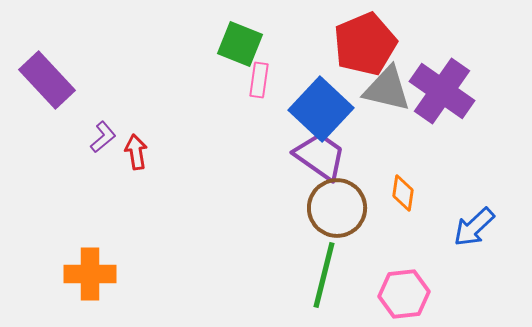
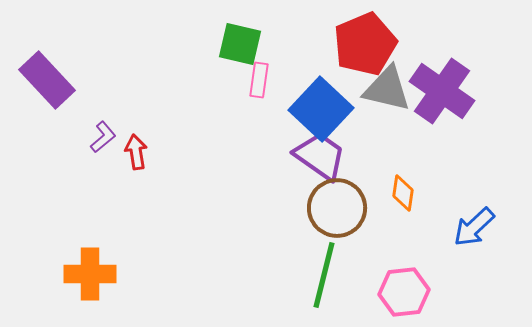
green square: rotated 9 degrees counterclockwise
pink hexagon: moved 2 px up
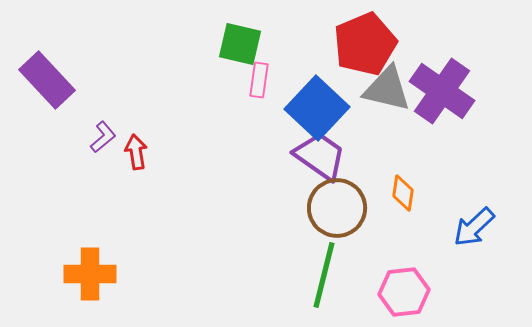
blue square: moved 4 px left, 1 px up
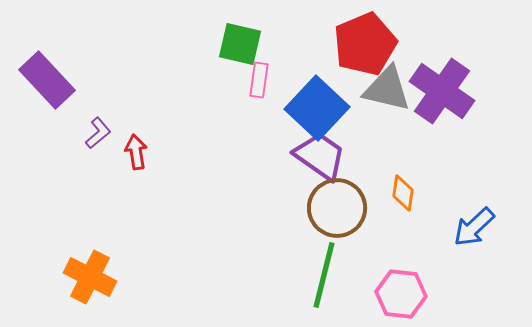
purple L-shape: moved 5 px left, 4 px up
orange cross: moved 3 px down; rotated 27 degrees clockwise
pink hexagon: moved 3 px left, 2 px down; rotated 12 degrees clockwise
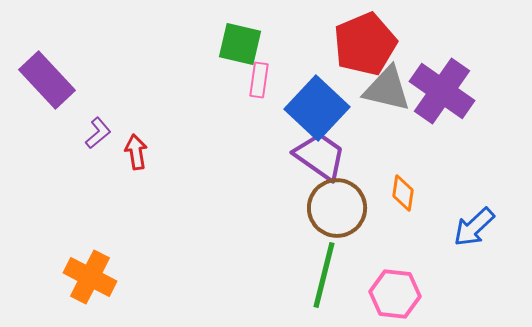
pink hexagon: moved 6 px left
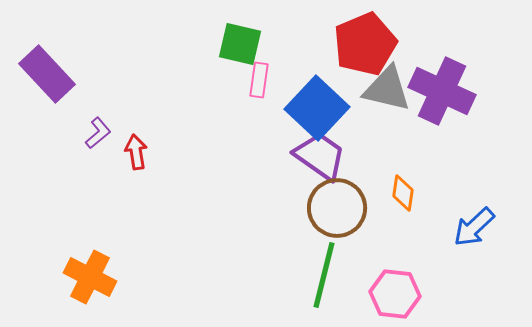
purple rectangle: moved 6 px up
purple cross: rotated 10 degrees counterclockwise
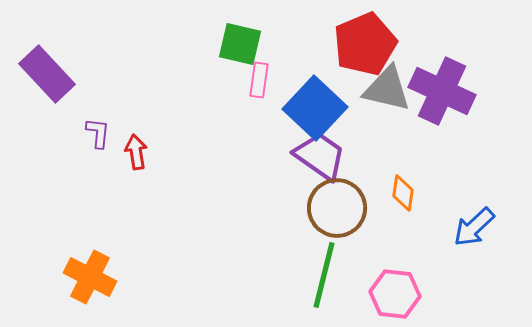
blue square: moved 2 px left
purple L-shape: rotated 44 degrees counterclockwise
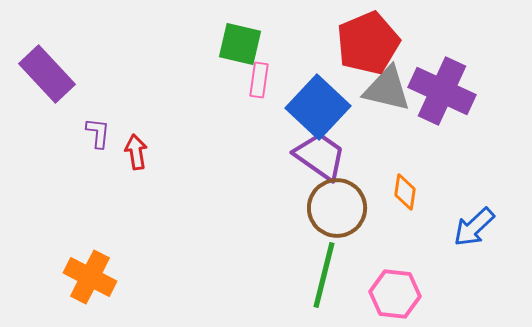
red pentagon: moved 3 px right, 1 px up
blue square: moved 3 px right, 1 px up
orange diamond: moved 2 px right, 1 px up
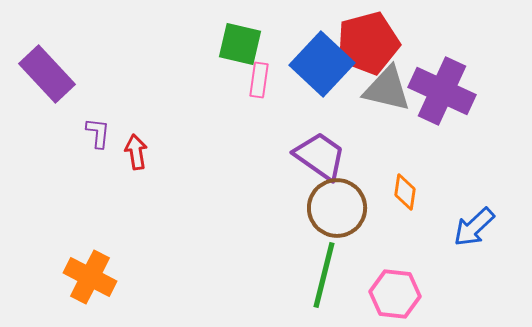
red pentagon: rotated 8 degrees clockwise
blue square: moved 4 px right, 43 px up
